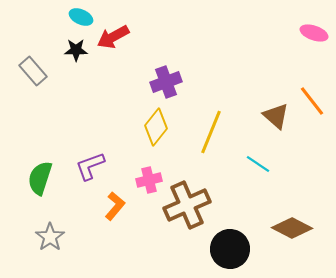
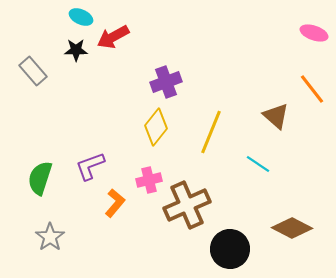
orange line: moved 12 px up
orange L-shape: moved 3 px up
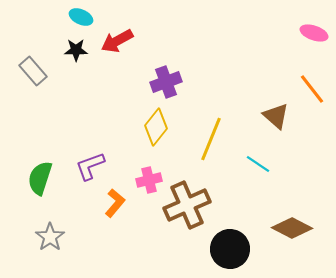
red arrow: moved 4 px right, 4 px down
yellow line: moved 7 px down
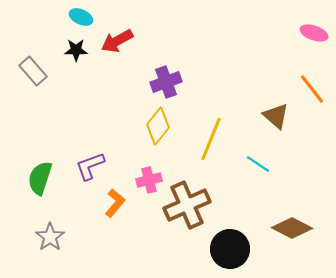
yellow diamond: moved 2 px right, 1 px up
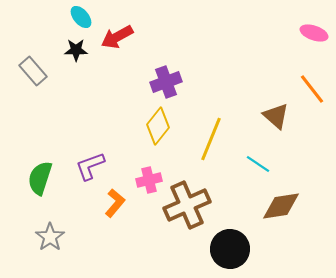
cyan ellipse: rotated 25 degrees clockwise
red arrow: moved 4 px up
brown diamond: moved 11 px left, 22 px up; rotated 36 degrees counterclockwise
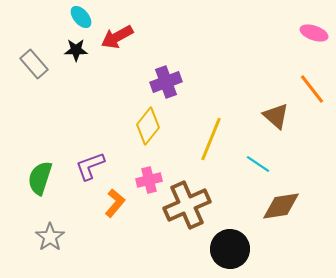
gray rectangle: moved 1 px right, 7 px up
yellow diamond: moved 10 px left
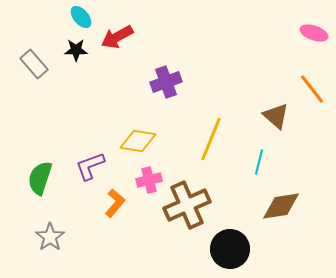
yellow diamond: moved 10 px left, 15 px down; rotated 60 degrees clockwise
cyan line: moved 1 px right, 2 px up; rotated 70 degrees clockwise
